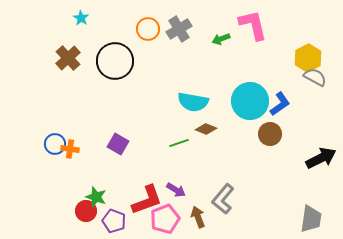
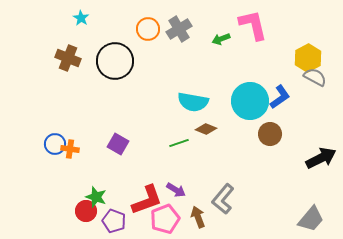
brown cross: rotated 25 degrees counterclockwise
blue L-shape: moved 7 px up
gray trapezoid: rotated 32 degrees clockwise
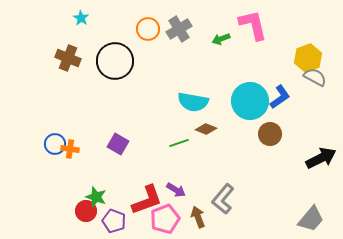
yellow hexagon: rotated 8 degrees clockwise
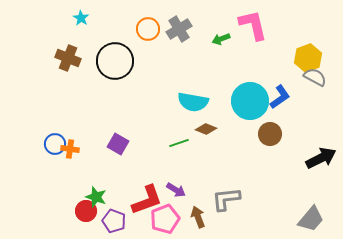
gray L-shape: moved 3 px right; rotated 44 degrees clockwise
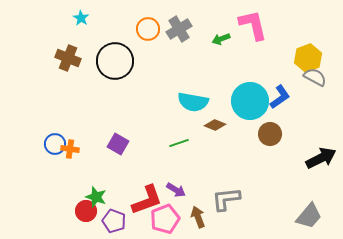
brown diamond: moved 9 px right, 4 px up
gray trapezoid: moved 2 px left, 3 px up
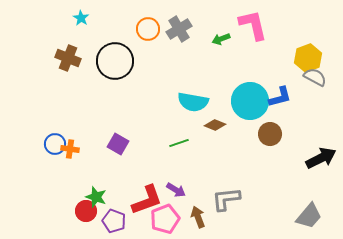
blue L-shape: rotated 20 degrees clockwise
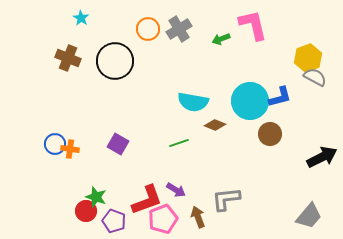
black arrow: moved 1 px right, 1 px up
pink pentagon: moved 2 px left
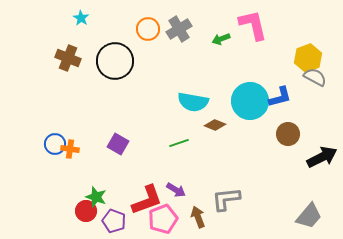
brown circle: moved 18 px right
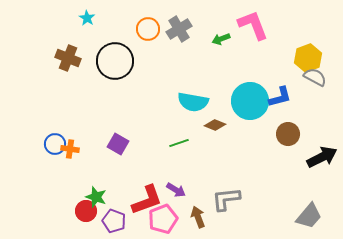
cyan star: moved 6 px right
pink L-shape: rotated 8 degrees counterclockwise
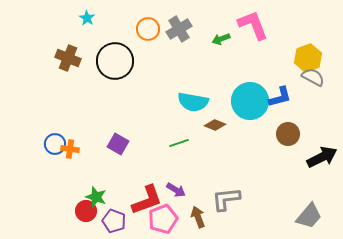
gray semicircle: moved 2 px left
